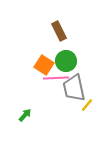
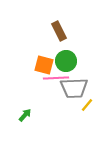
orange square: rotated 18 degrees counterclockwise
gray trapezoid: rotated 80 degrees counterclockwise
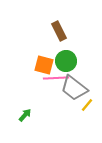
gray trapezoid: rotated 40 degrees clockwise
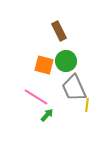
pink line: moved 20 px left, 19 px down; rotated 35 degrees clockwise
gray trapezoid: rotated 28 degrees clockwise
yellow line: rotated 32 degrees counterclockwise
green arrow: moved 22 px right
